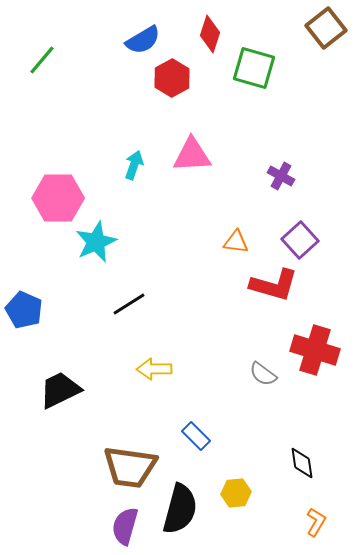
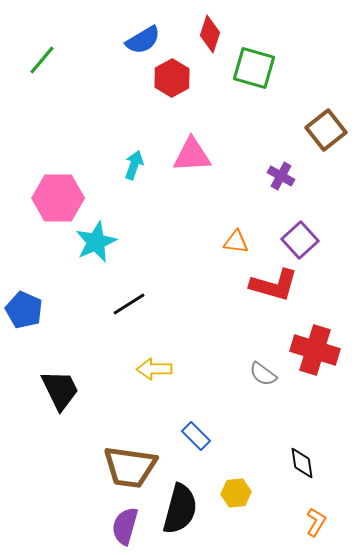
brown square: moved 102 px down
black trapezoid: rotated 90 degrees clockwise
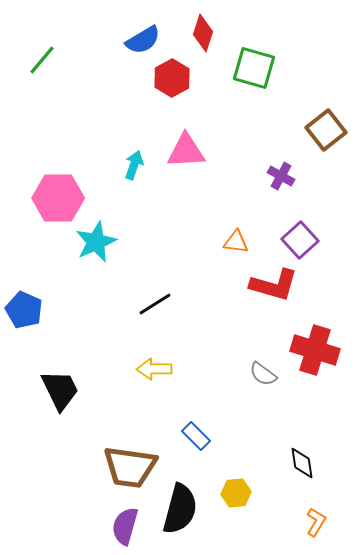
red diamond: moved 7 px left, 1 px up
pink triangle: moved 6 px left, 4 px up
black line: moved 26 px right
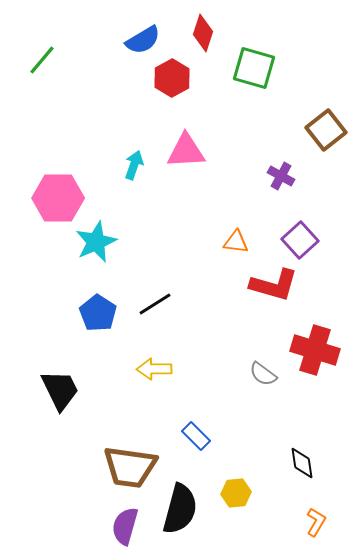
blue pentagon: moved 74 px right, 3 px down; rotated 9 degrees clockwise
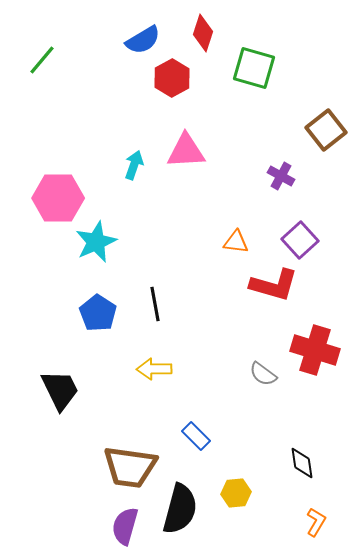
black line: rotated 68 degrees counterclockwise
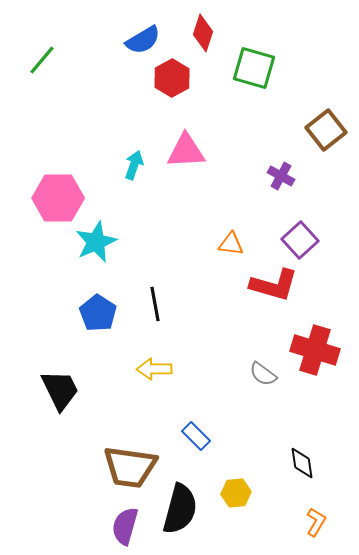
orange triangle: moved 5 px left, 2 px down
